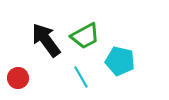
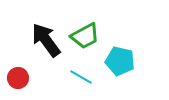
cyan line: rotated 30 degrees counterclockwise
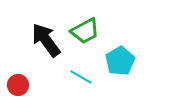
green trapezoid: moved 5 px up
cyan pentagon: rotated 28 degrees clockwise
red circle: moved 7 px down
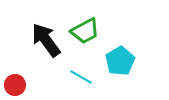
red circle: moved 3 px left
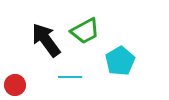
cyan line: moved 11 px left; rotated 30 degrees counterclockwise
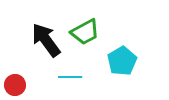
green trapezoid: moved 1 px down
cyan pentagon: moved 2 px right
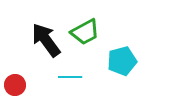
cyan pentagon: rotated 16 degrees clockwise
